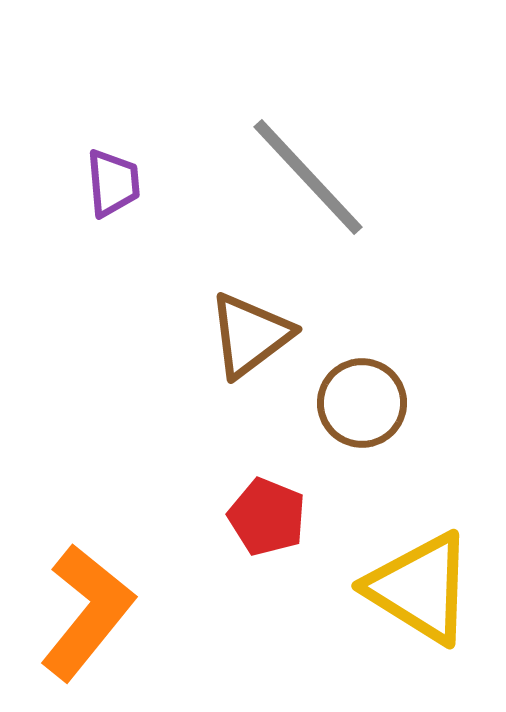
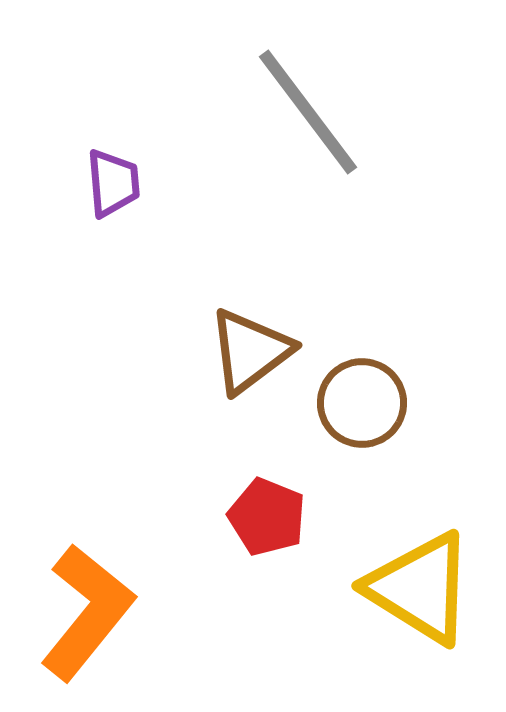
gray line: moved 65 px up; rotated 6 degrees clockwise
brown triangle: moved 16 px down
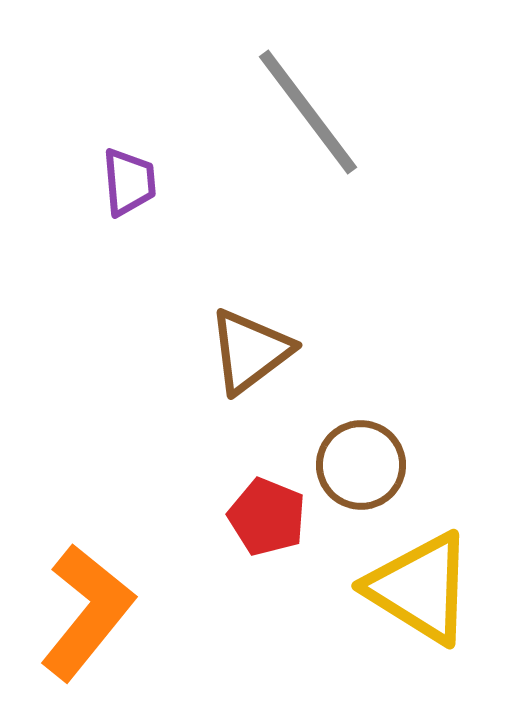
purple trapezoid: moved 16 px right, 1 px up
brown circle: moved 1 px left, 62 px down
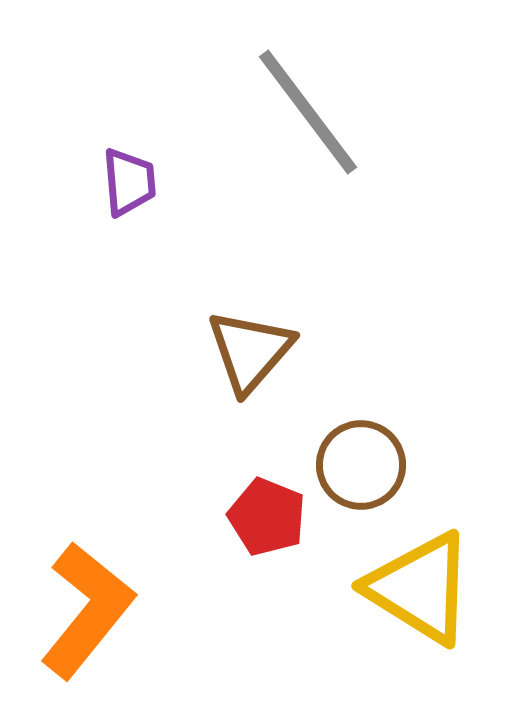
brown triangle: rotated 12 degrees counterclockwise
orange L-shape: moved 2 px up
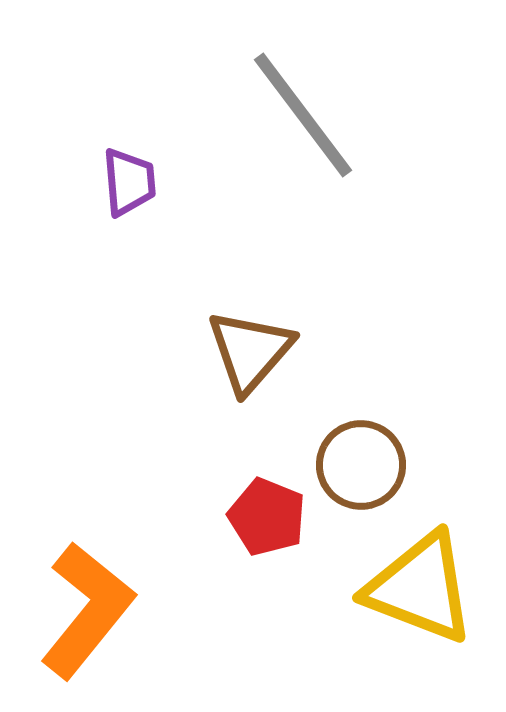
gray line: moved 5 px left, 3 px down
yellow triangle: rotated 11 degrees counterclockwise
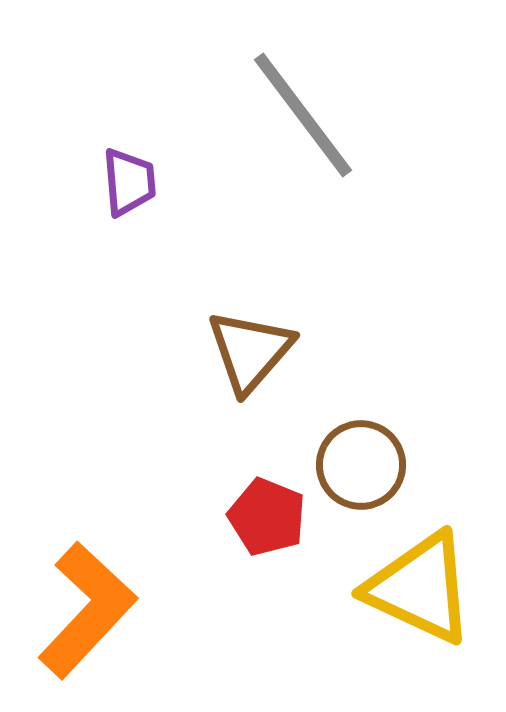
yellow triangle: rotated 4 degrees clockwise
orange L-shape: rotated 4 degrees clockwise
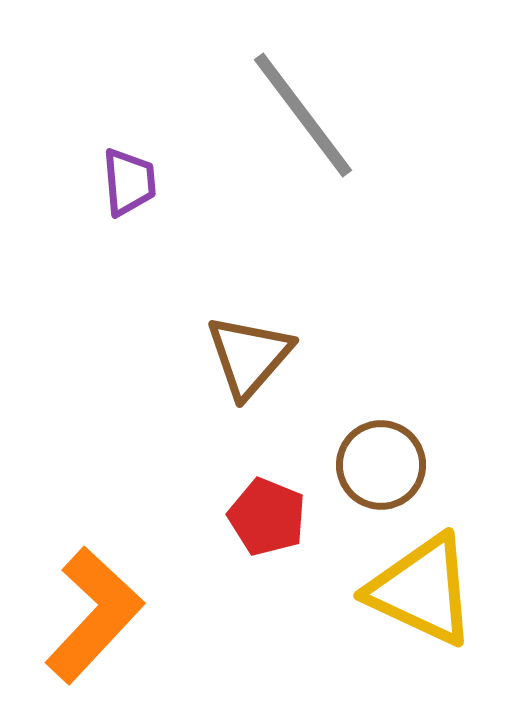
brown triangle: moved 1 px left, 5 px down
brown circle: moved 20 px right
yellow triangle: moved 2 px right, 2 px down
orange L-shape: moved 7 px right, 5 px down
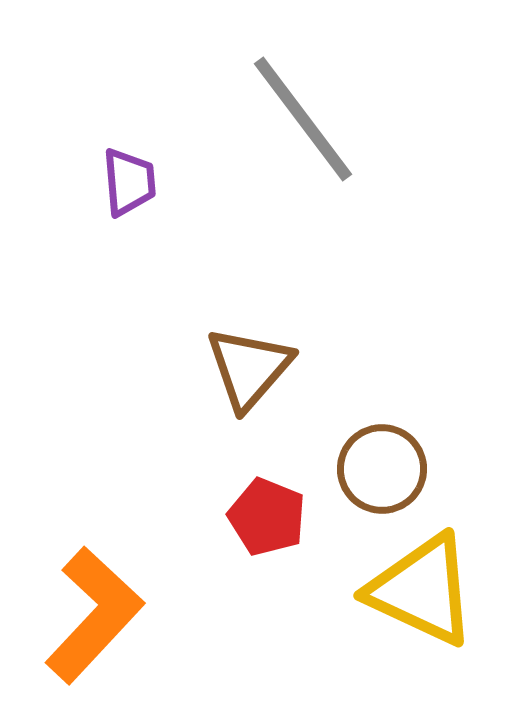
gray line: moved 4 px down
brown triangle: moved 12 px down
brown circle: moved 1 px right, 4 px down
